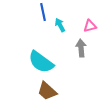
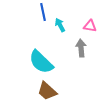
pink triangle: rotated 24 degrees clockwise
cyan semicircle: rotated 8 degrees clockwise
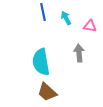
cyan arrow: moved 6 px right, 7 px up
gray arrow: moved 2 px left, 5 px down
cyan semicircle: rotated 36 degrees clockwise
brown trapezoid: moved 1 px down
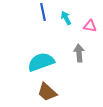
cyan semicircle: rotated 80 degrees clockwise
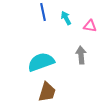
gray arrow: moved 2 px right, 2 px down
brown trapezoid: rotated 115 degrees counterclockwise
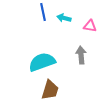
cyan arrow: moved 2 px left; rotated 48 degrees counterclockwise
cyan semicircle: moved 1 px right
brown trapezoid: moved 3 px right, 2 px up
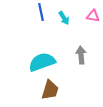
blue line: moved 2 px left
cyan arrow: rotated 136 degrees counterclockwise
pink triangle: moved 3 px right, 10 px up
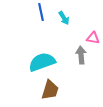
pink triangle: moved 22 px down
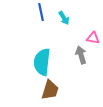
gray arrow: rotated 12 degrees counterclockwise
cyan semicircle: rotated 64 degrees counterclockwise
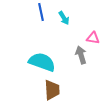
cyan semicircle: rotated 104 degrees clockwise
brown trapezoid: moved 2 px right; rotated 20 degrees counterclockwise
